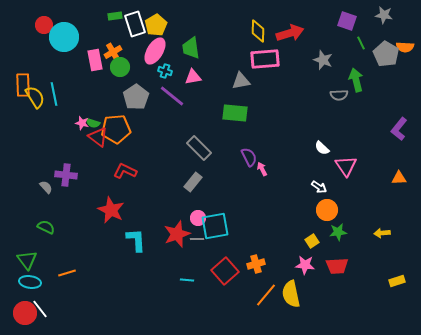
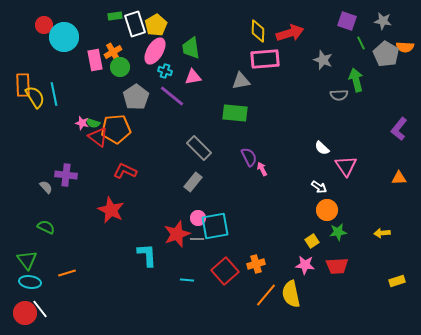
gray star at (384, 15): moved 1 px left, 6 px down
cyan L-shape at (136, 240): moved 11 px right, 15 px down
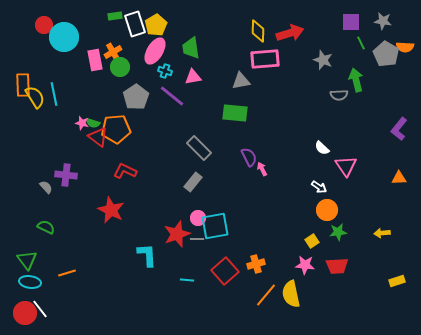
purple square at (347, 21): moved 4 px right, 1 px down; rotated 18 degrees counterclockwise
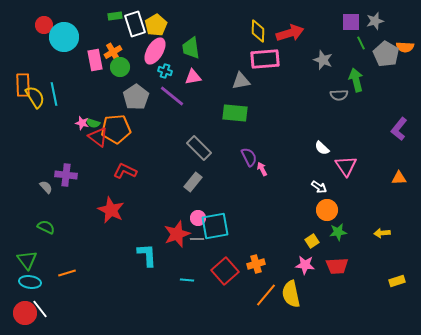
gray star at (383, 21): moved 8 px left; rotated 24 degrees counterclockwise
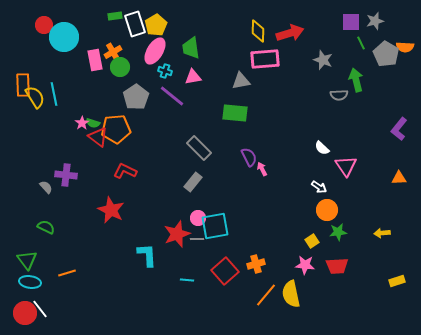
pink star at (82, 123): rotated 24 degrees clockwise
